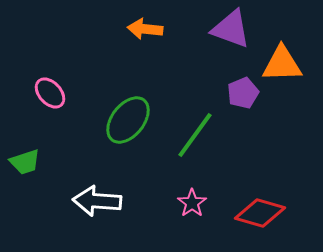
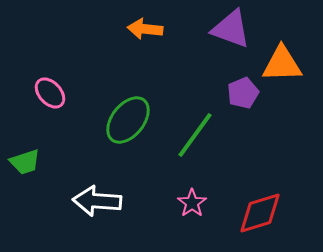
red diamond: rotated 33 degrees counterclockwise
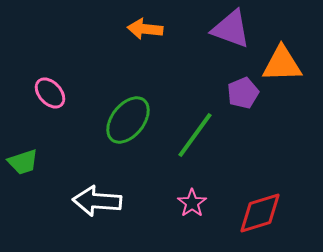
green trapezoid: moved 2 px left
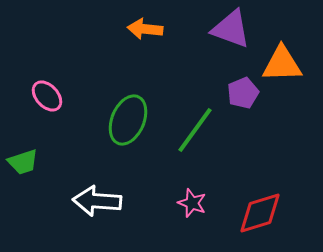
pink ellipse: moved 3 px left, 3 px down
green ellipse: rotated 15 degrees counterclockwise
green line: moved 5 px up
pink star: rotated 16 degrees counterclockwise
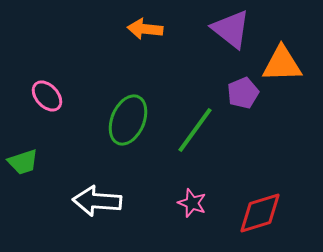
purple triangle: rotated 18 degrees clockwise
